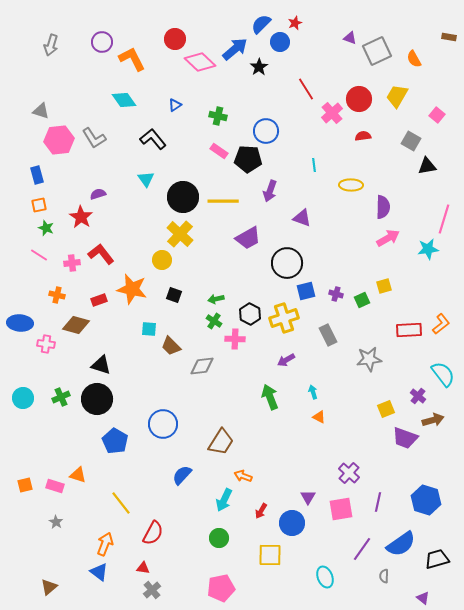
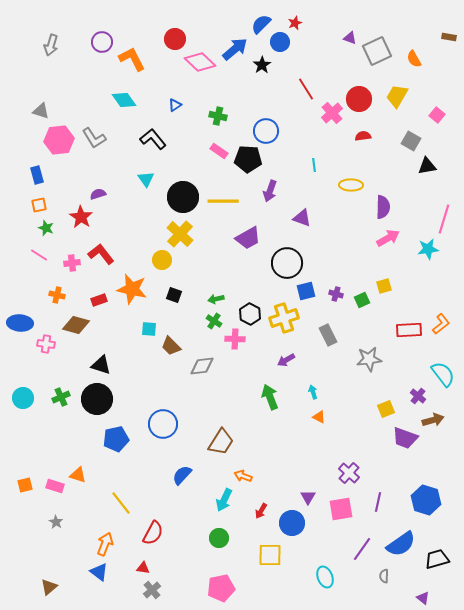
black star at (259, 67): moved 3 px right, 2 px up
blue pentagon at (115, 441): moved 1 px right, 2 px up; rotated 30 degrees clockwise
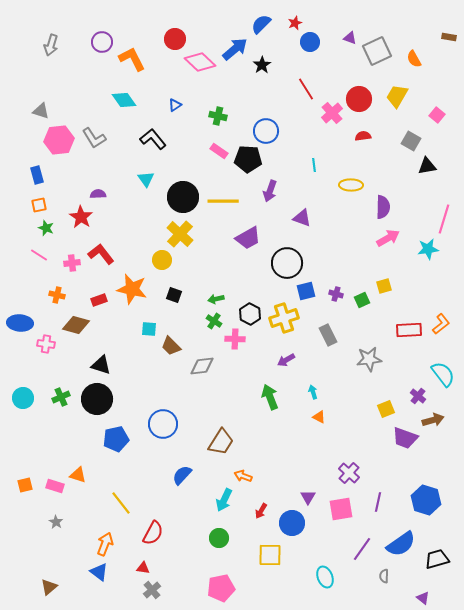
blue circle at (280, 42): moved 30 px right
purple semicircle at (98, 194): rotated 14 degrees clockwise
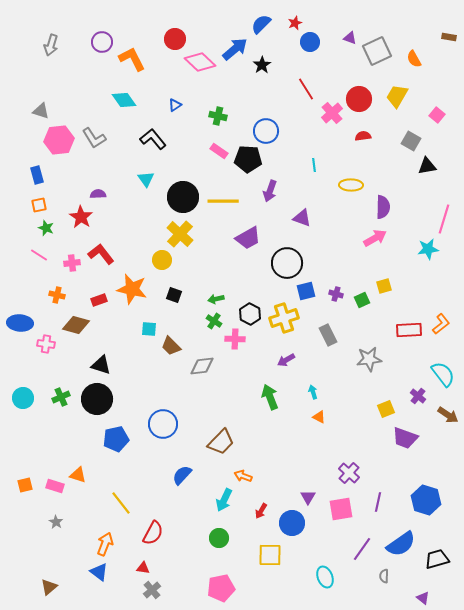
pink arrow at (388, 238): moved 13 px left
brown arrow at (433, 420): moved 15 px right, 5 px up; rotated 50 degrees clockwise
brown trapezoid at (221, 442): rotated 12 degrees clockwise
